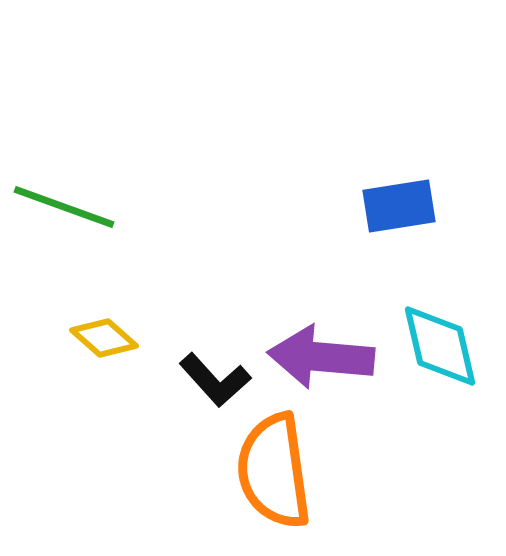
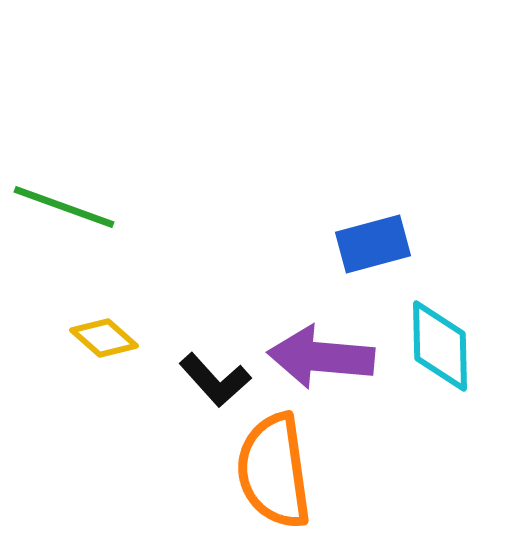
blue rectangle: moved 26 px left, 38 px down; rotated 6 degrees counterclockwise
cyan diamond: rotated 12 degrees clockwise
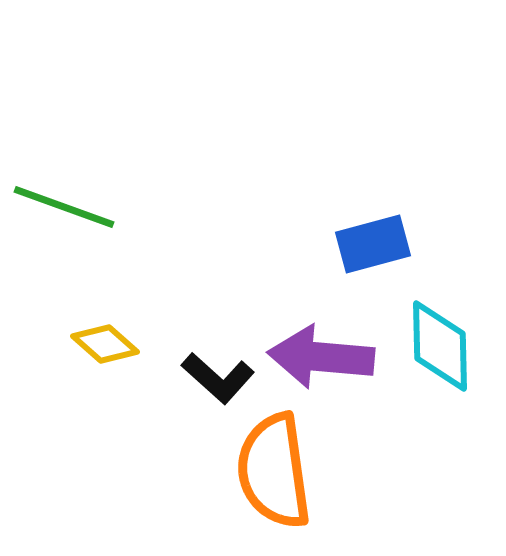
yellow diamond: moved 1 px right, 6 px down
black L-shape: moved 3 px right, 2 px up; rotated 6 degrees counterclockwise
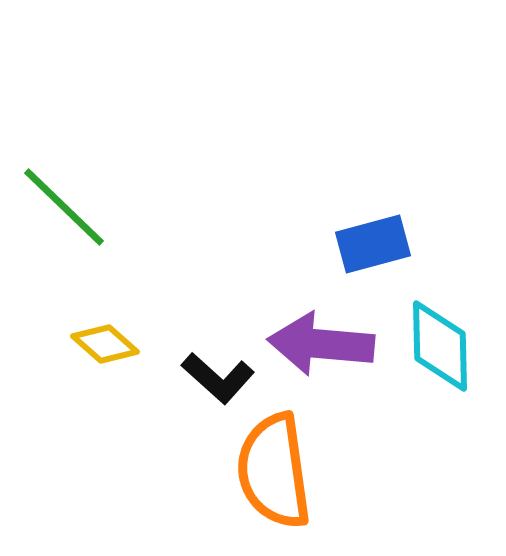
green line: rotated 24 degrees clockwise
purple arrow: moved 13 px up
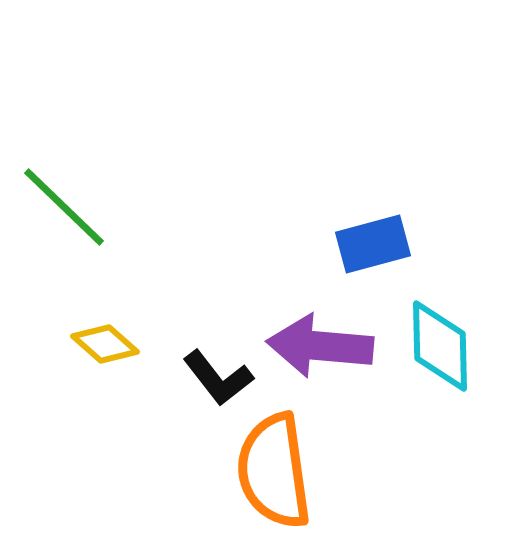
purple arrow: moved 1 px left, 2 px down
black L-shape: rotated 10 degrees clockwise
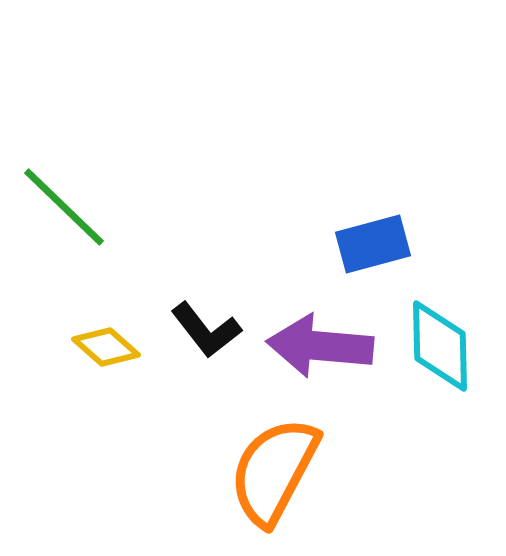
yellow diamond: moved 1 px right, 3 px down
black L-shape: moved 12 px left, 48 px up
orange semicircle: rotated 36 degrees clockwise
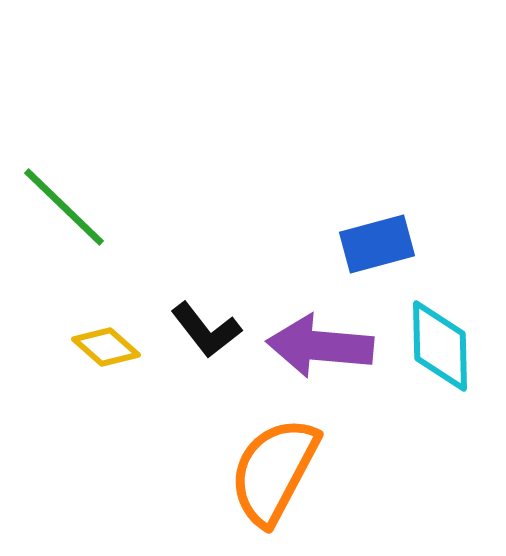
blue rectangle: moved 4 px right
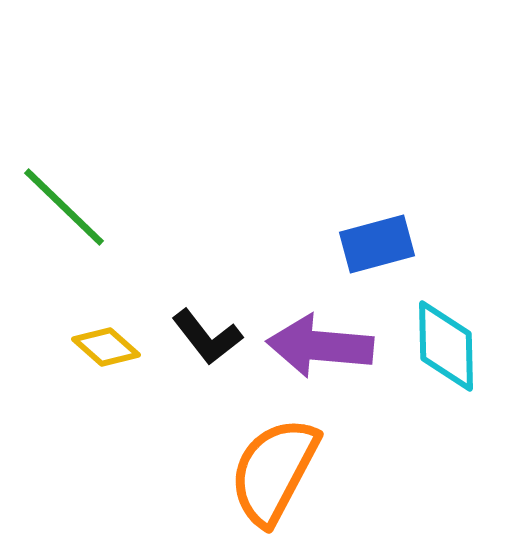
black L-shape: moved 1 px right, 7 px down
cyan diamond: moved 6 px right
